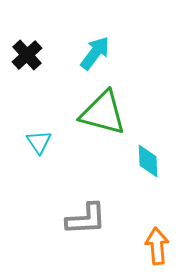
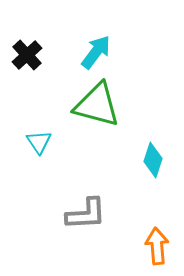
cyan arrow: moved 1 px right, 1 px up
green triangle: moved 6 px left, 8 px up
cyan diamond: moved 5 px right, 1 px up; rotated 20 degrees clockwise
gray L-shape: moved 5 px up
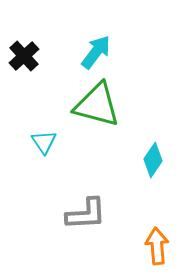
black cross: moved 3 px left, 1 px down
cyan triangle: moved 5 px right
cyan diamond: rotated 16 degrees clockwise
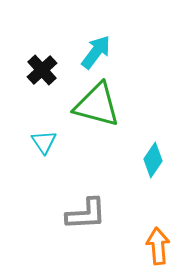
black cross: moved 18 px right, 14 px down
orange arrow: moved 1 px right
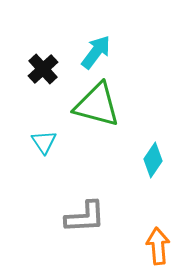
black cross: moved 1 px right, 1 px up
gray L-shape: moved 1 px left, 3 px down
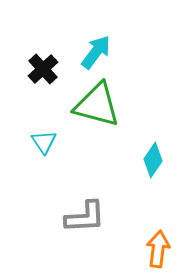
orange arrow: moved 3 px down; rotated 12 degrees clockwise
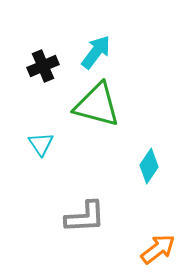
black cross: moved 3 px up; rotated 20 degrees clockwise
cyan triangle: moved 3 px left, 2 px down
cyan diamond: moved 4 px left, 6 px down
orange arrow: rotated 45 degrees clockwise
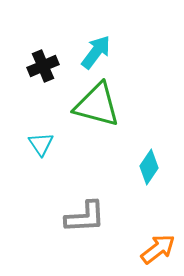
cyan diamond: moved 1 px down
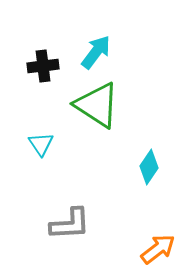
black cross: rotated 16 degrees clockwise
green triangle: rotated 18 degrees clockwise
gray L-shape: moved 15 px left, 7 px down
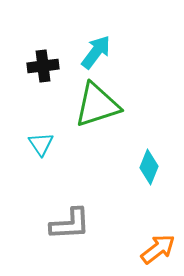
green triangle: rotated 51 degrees counterclockwise
cyan diamond: rotated 12 degrees counterclockwise
